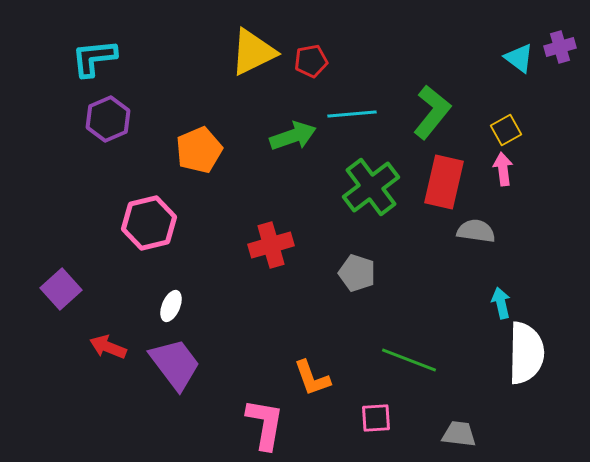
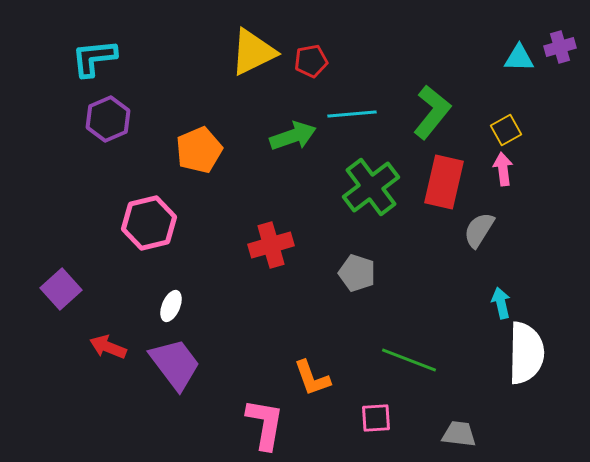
cyan triangle: rotated 36 degrees counterclockwise
gray semicircle: moved 3 px right, 1 px up; rotated 66 degrees counterclockwise
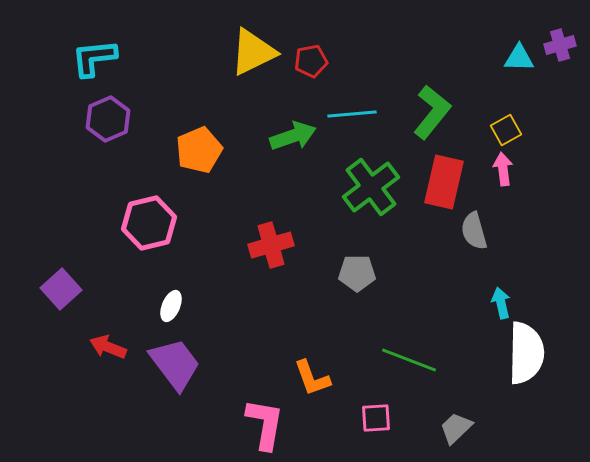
purple cross: moved 2 px up
gray semicircle: moved 5 px left, 1 px down; rotated 48 degrees counterclockwise
gray pentagon: rotated 18 degrees counterclockwise
gray trapezoid: moved 3 px left, 6 px up; rotated 51 degrees counterclockwise
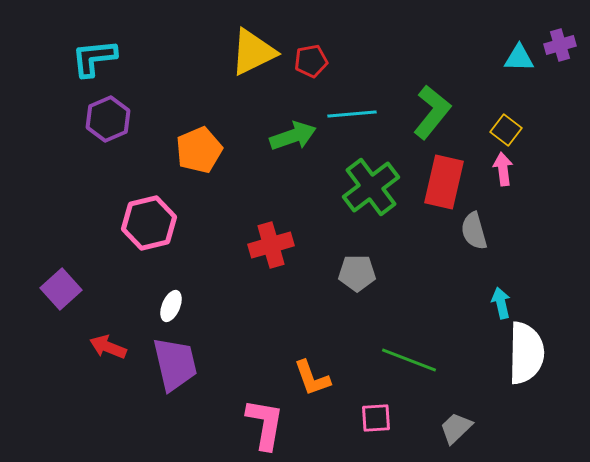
yellow square: rotated 24 degrees counterclockwise
purple trapezoid: rotated 24 degrees clockwise
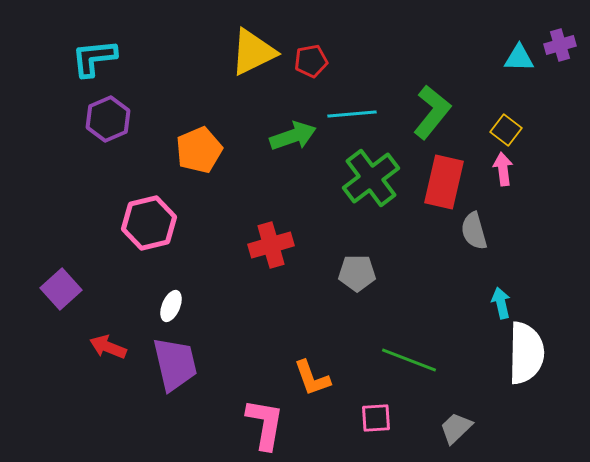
green cross: moved 9 px up
